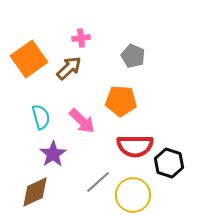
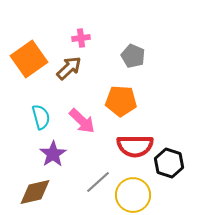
brown diamond: rotated 12 degrees clockwise
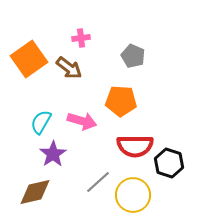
brown arrow: rotated 80 degrees clockwise
cyan semicircle: moved 5 px down; rotated 135 degrees counterclockwise
pink arrow: rotated 28 degrees counterclockwise
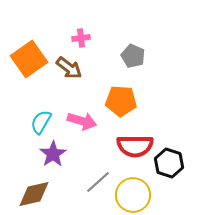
brown diamond: moved 1 px left, 2 px down
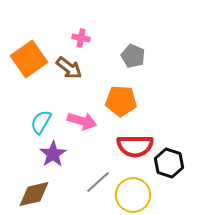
pink cross: rotated 18 degrees clockwise
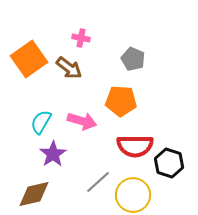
gray pentagon: moved 3 px down
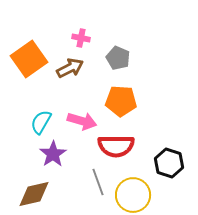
gray pentagon: moved 15 px left, 1 px up
brown arrow: moved 1 px right; rotated 64 degrees counterclockwise
red semicircle: moved 19 px left
gray line: rotated 68 degrees counterclockwise
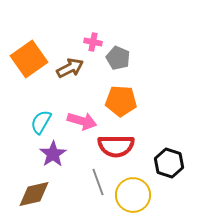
pink cross: moved 12 px right, 4 px down
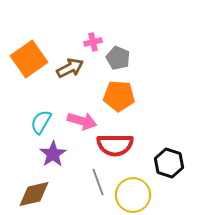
pink cross: rotated 24 degrees counterclockwise
orange pentagon: moved 2 px left, 5 px up
red semicircle: moved 1 px left, 1 px up
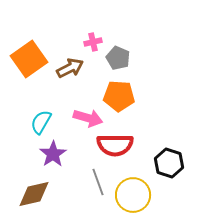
pink arrow: moved 6 px right, 3 px up
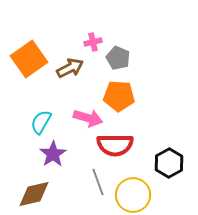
black hexagon: rotated 12 degrees clockwise
